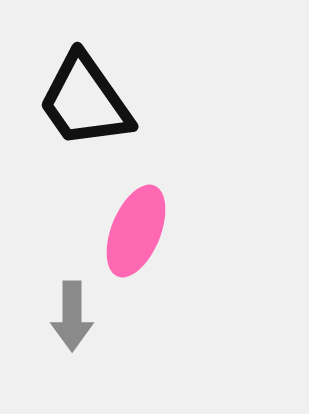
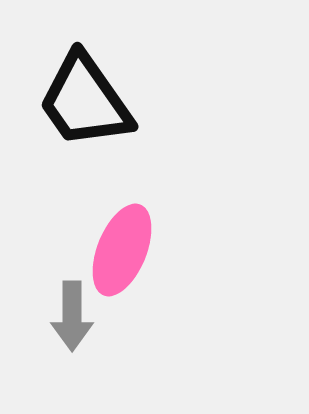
pink ellipse: moved 14 px left, 19 px down
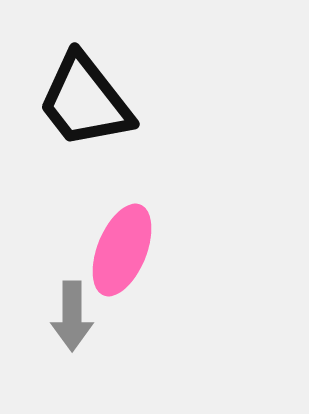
black trapezoid: rotated 3 degrees counterclockwise
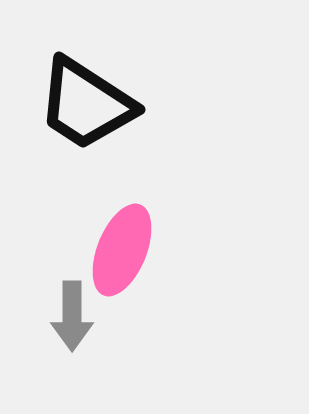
black trapezoid: moved 1 px right, 3 px down; rotated 19 degrees counterclockwise
